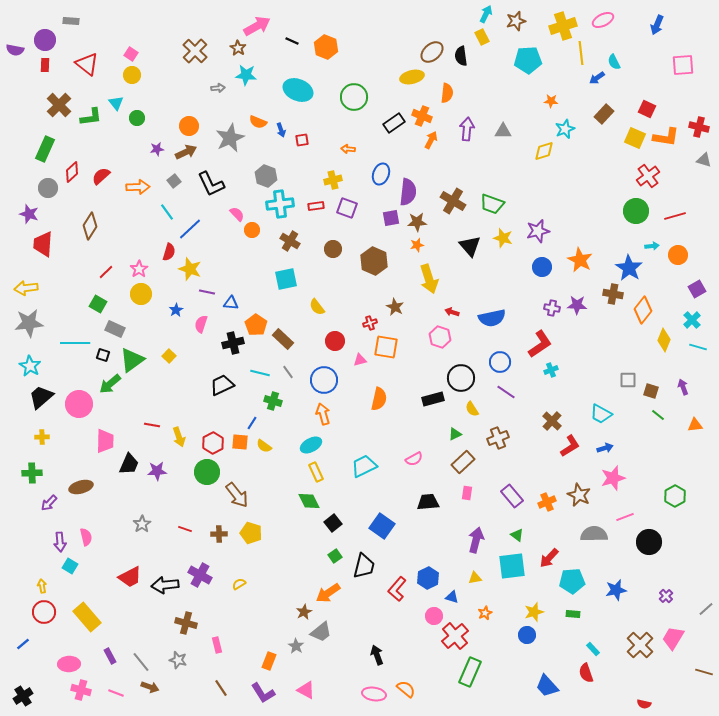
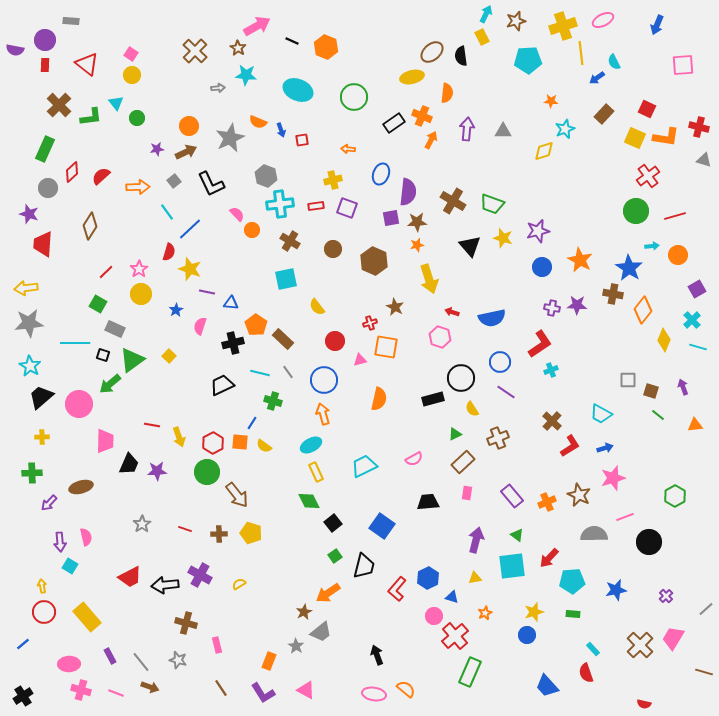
pink semicircle at (201, 324): moved 1 px left, 2 px down
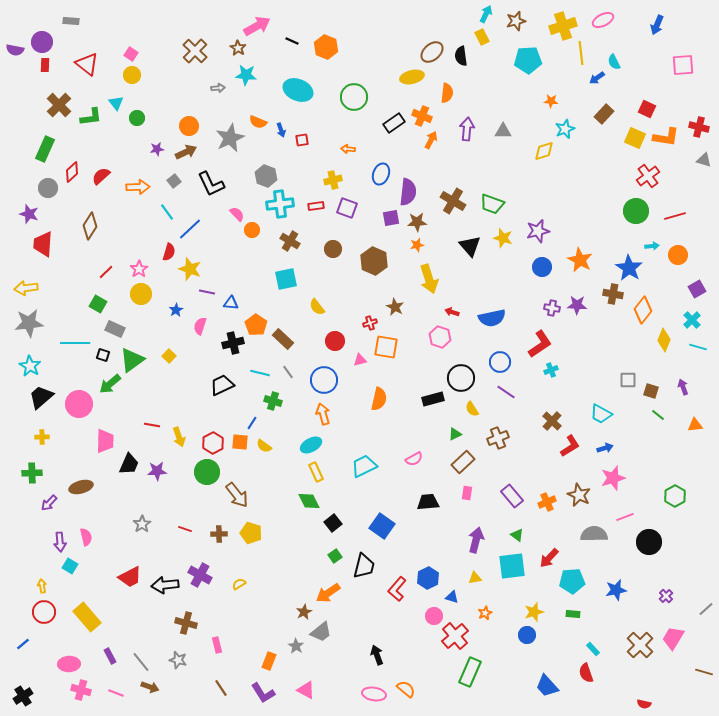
purple circle at (45, 40): moved 3 px left, 2 px down
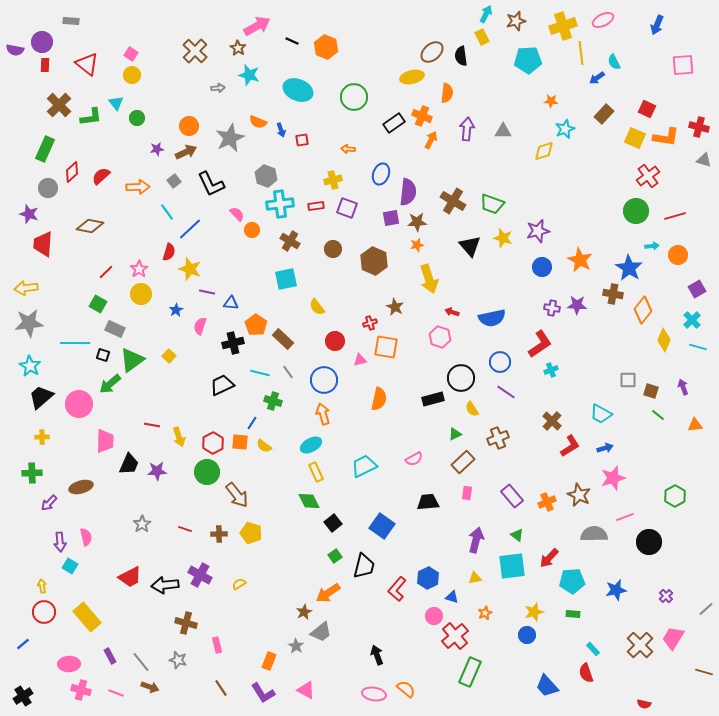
cyan star at (246, 75): moved 3 px right; rotated 10 degrees clockwise
brown diamond at (90, 226): rotated 68 degrees clockwise
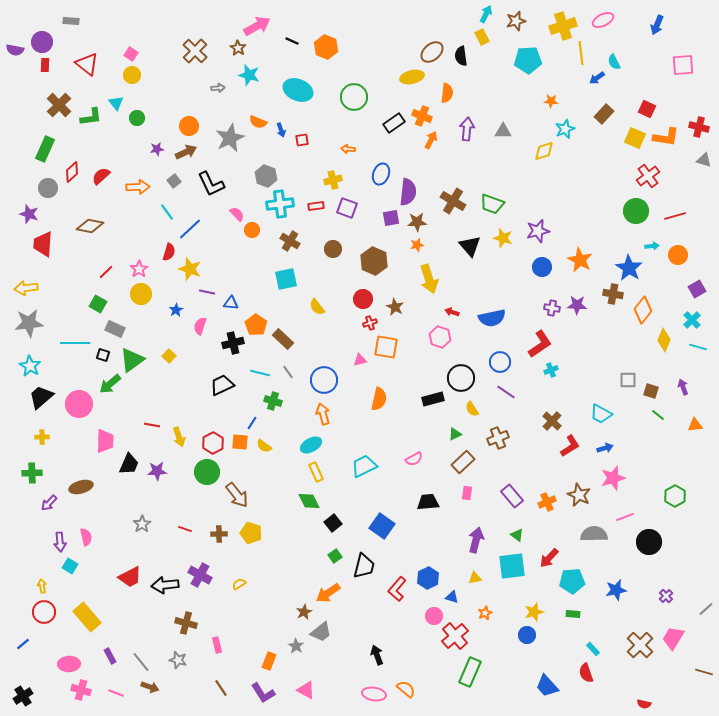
red circle at (335, 341): moved 28 px right, 42 px up
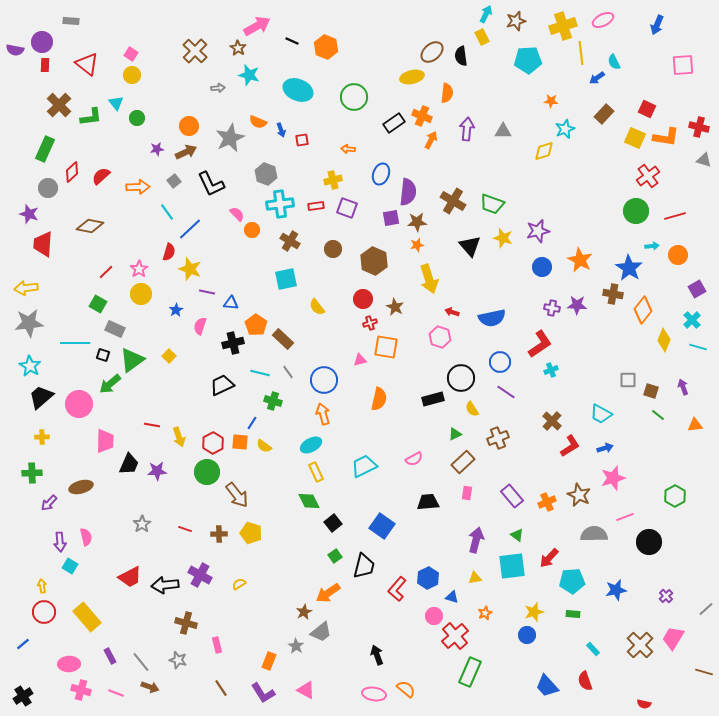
gray hexagon at (266, 176): moved 2 px up
red semicircle at (586, 673): moved 1 px left, 8 px down
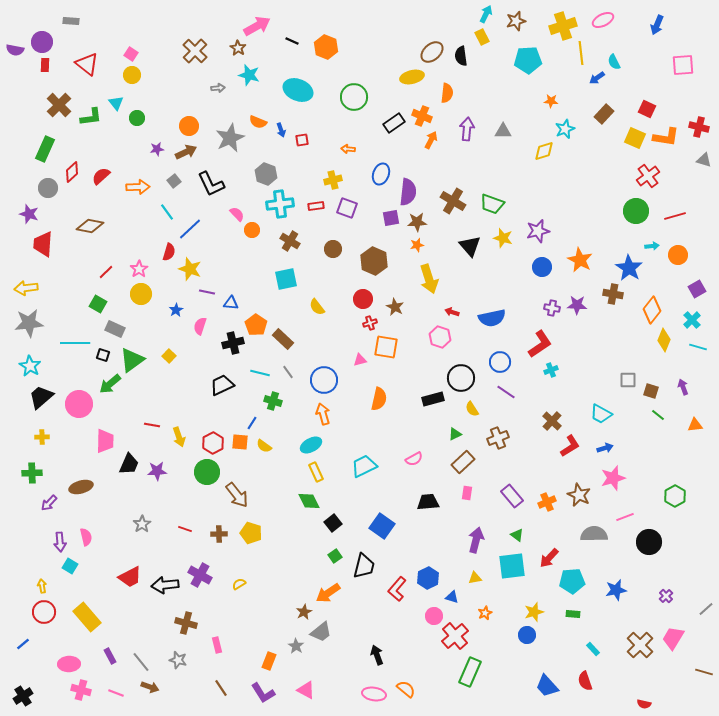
orange diamond at (643, 310): moved 9 px right
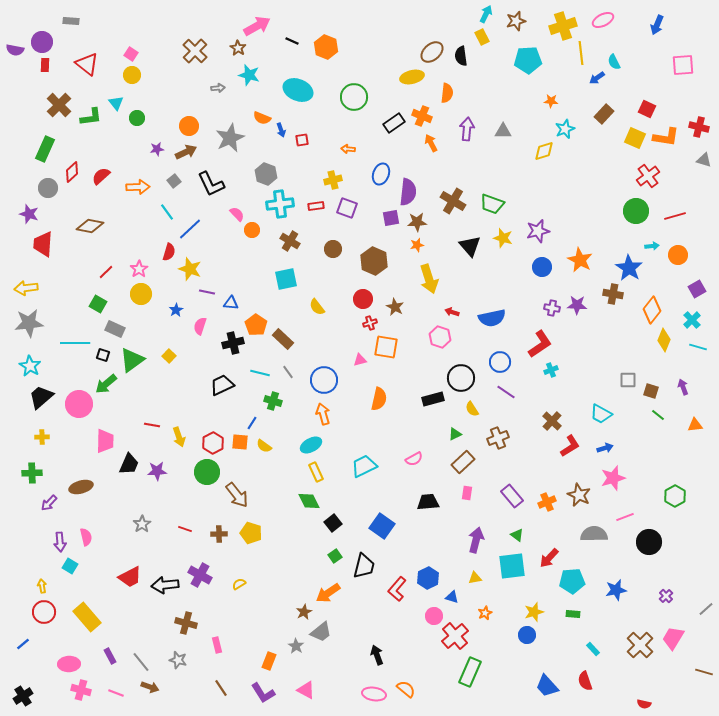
orange semicircle at (258, 122): moved 4 px right, 4 px up
orange arrow at (431, 140): moved 3 px down; rotated 54 degrees counterclockwise
green arrow at (110, 384): moved 4 px left
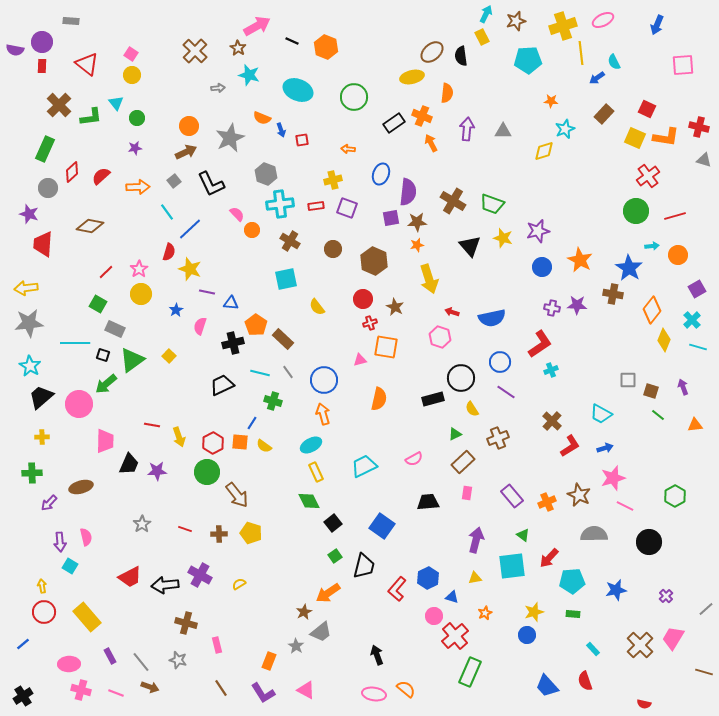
red rectangle at (45, 65): moved 3 px left, 1 px down
purple star at (157, 149): moved 22 px left, 1 px up
pink line at (625, 517): moved 11 px up; rotated 48 degrees clockwise
green triangle at (517, 535): moved 6 px right
